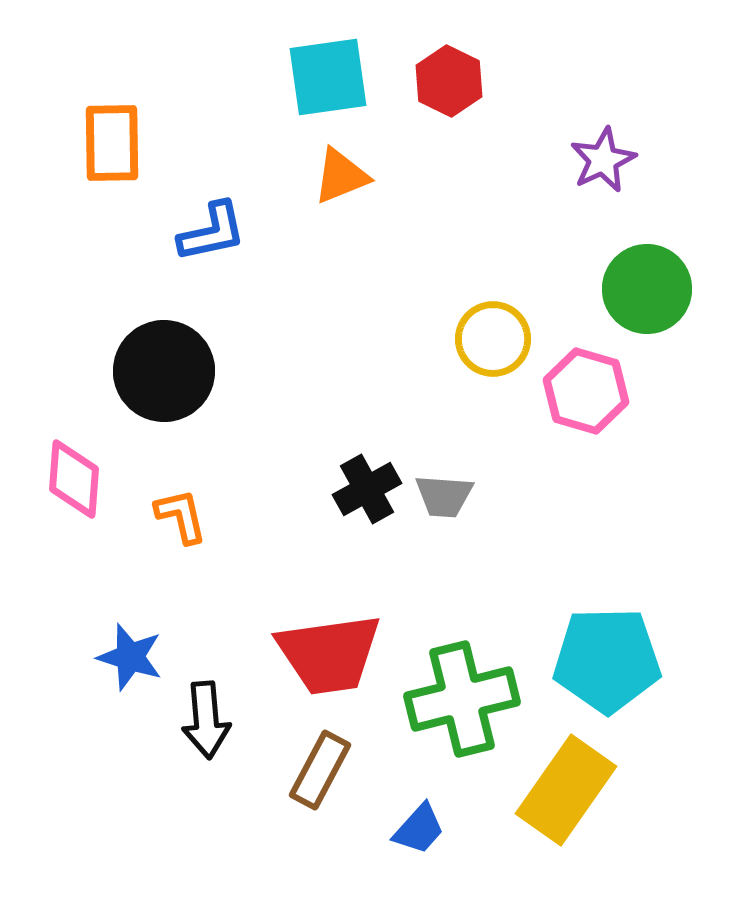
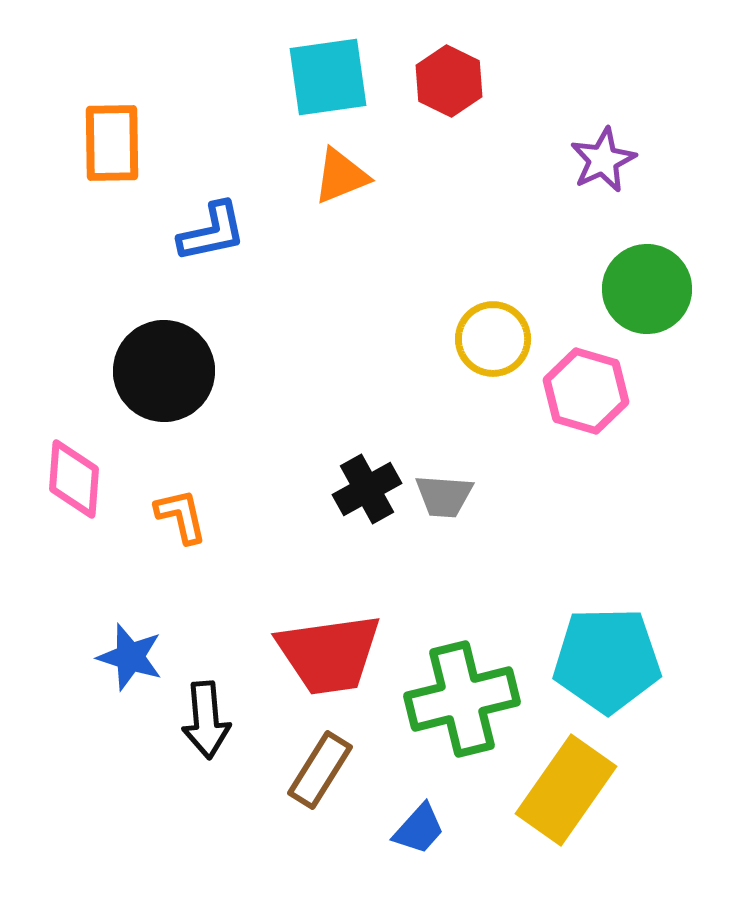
brown rectangle: rotated 4 degrees clockwise
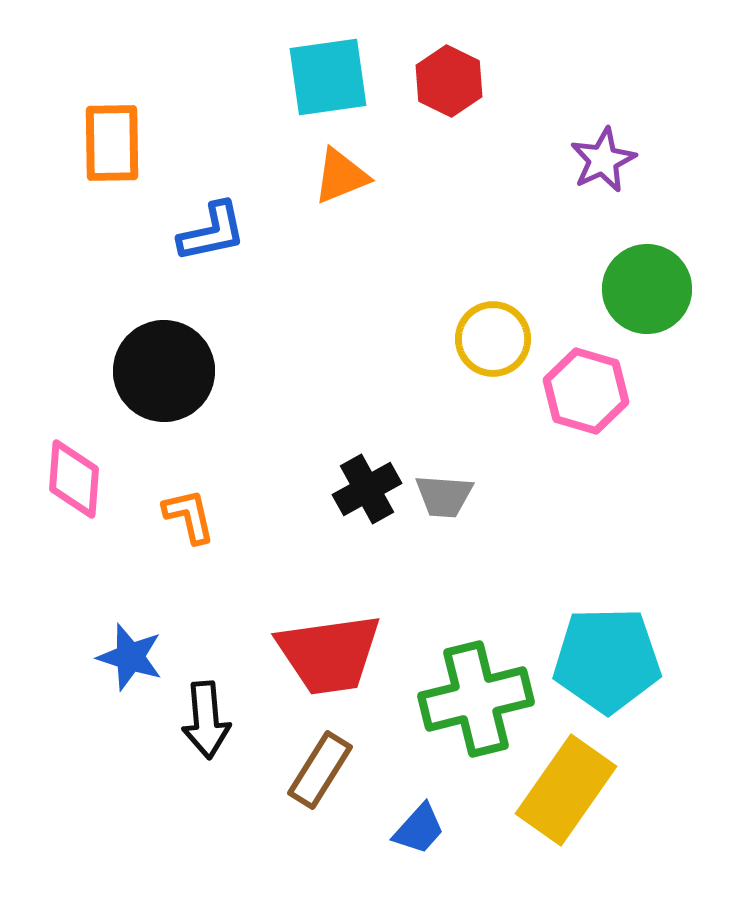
orange L-shape: moved 8 px right
green cross: moved 14 px right
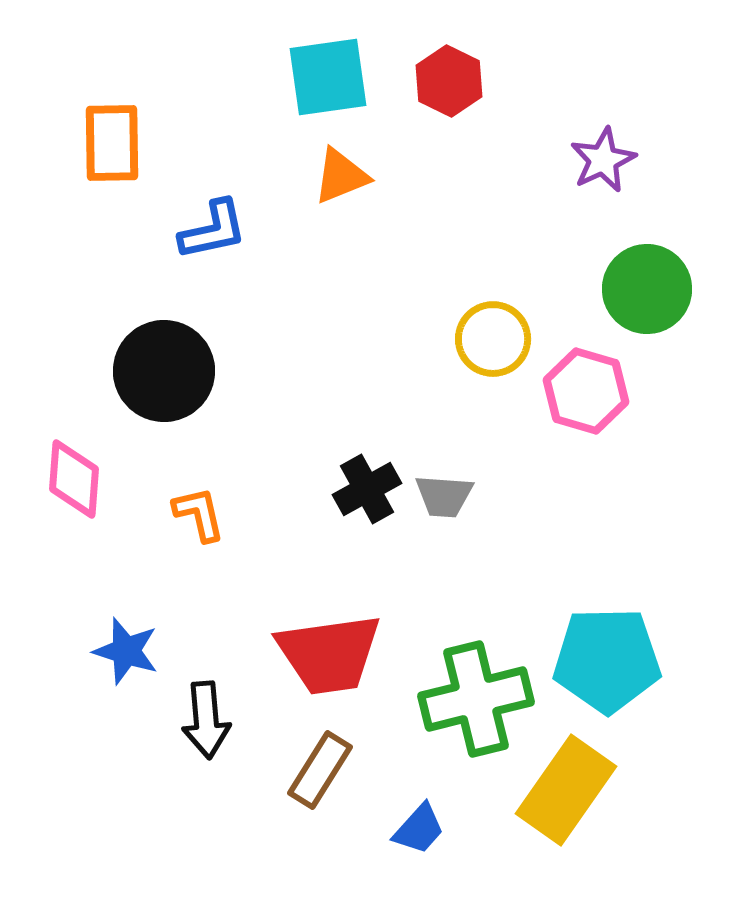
blue L-shape: moved 1 px right, 2 px up
orange L-shape: moved 10 px right, 2 px up
blue star: moved 4 px left, 6 px up
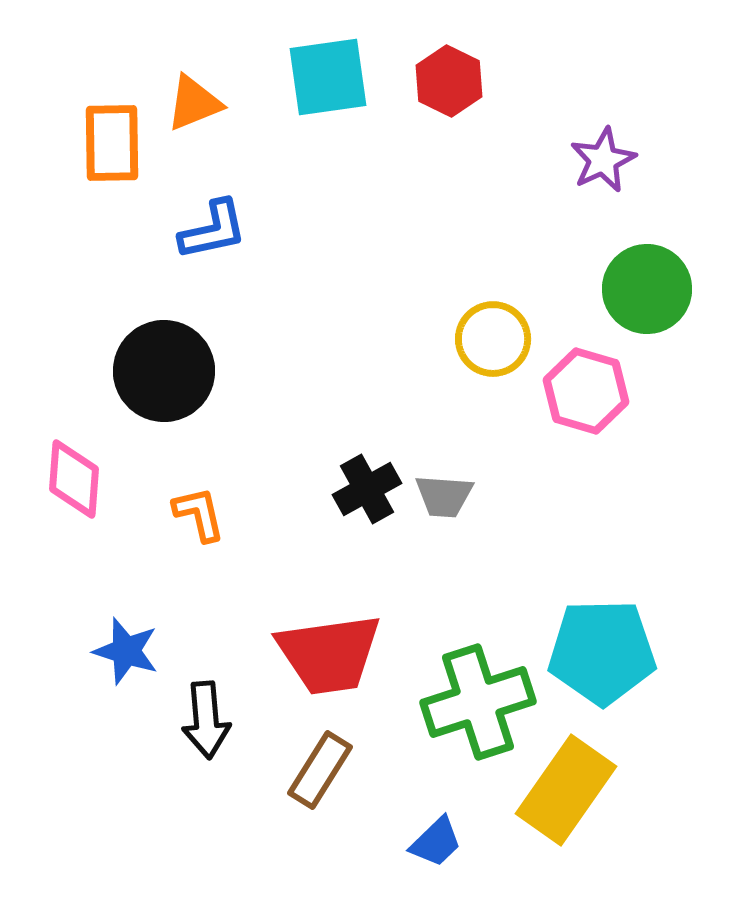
orange triangle: moved 147 px left, 73 px up
cyan pentagon: moved 5 px left, 8 px up
green cross: moved 2 px right, 3 px down; rotated 4 degrees counterclockwise
blue trapezoid: moved 17 px right, 13 px down; rotated 4 degrees clockwise
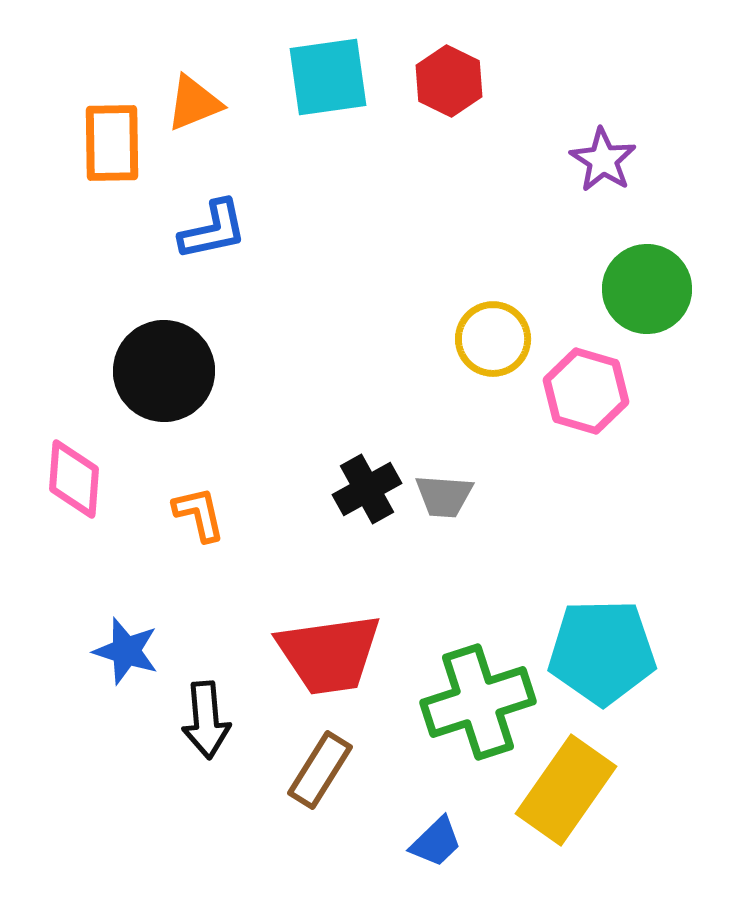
purple star: rotated 14 degrees counterclockwise
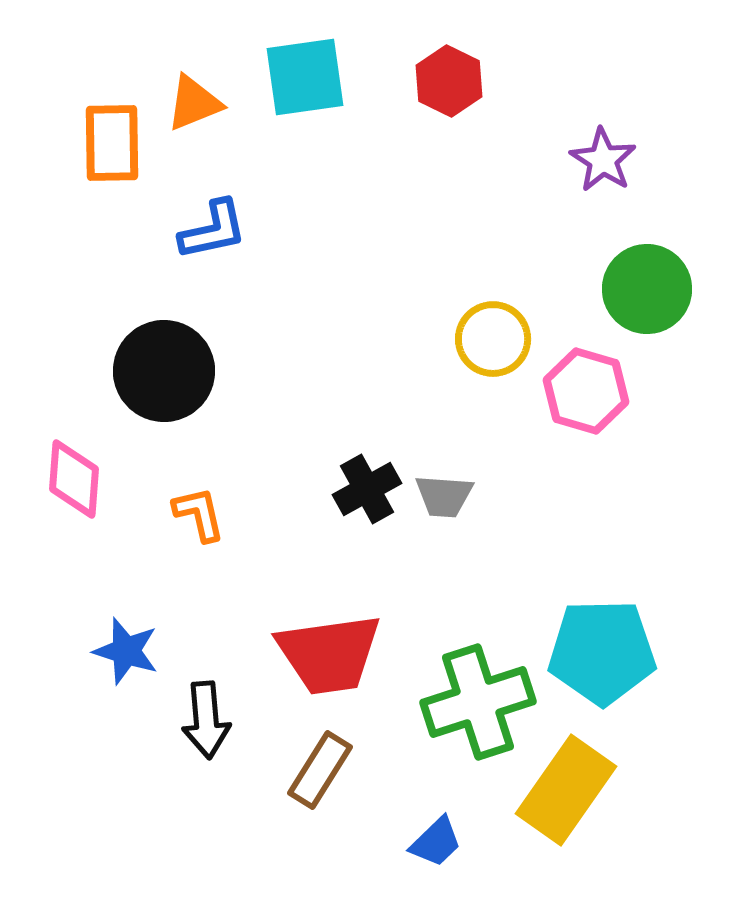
cyan square: moved 23 px left
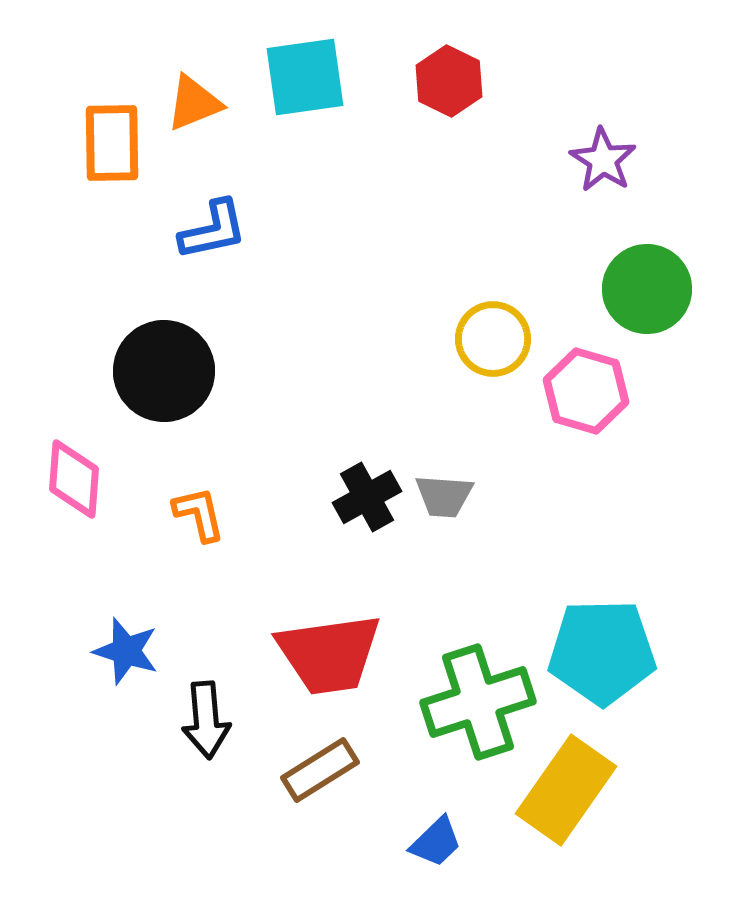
black cross: moved 8 px down
brown rectangle: rotated 26 degrees clockwise
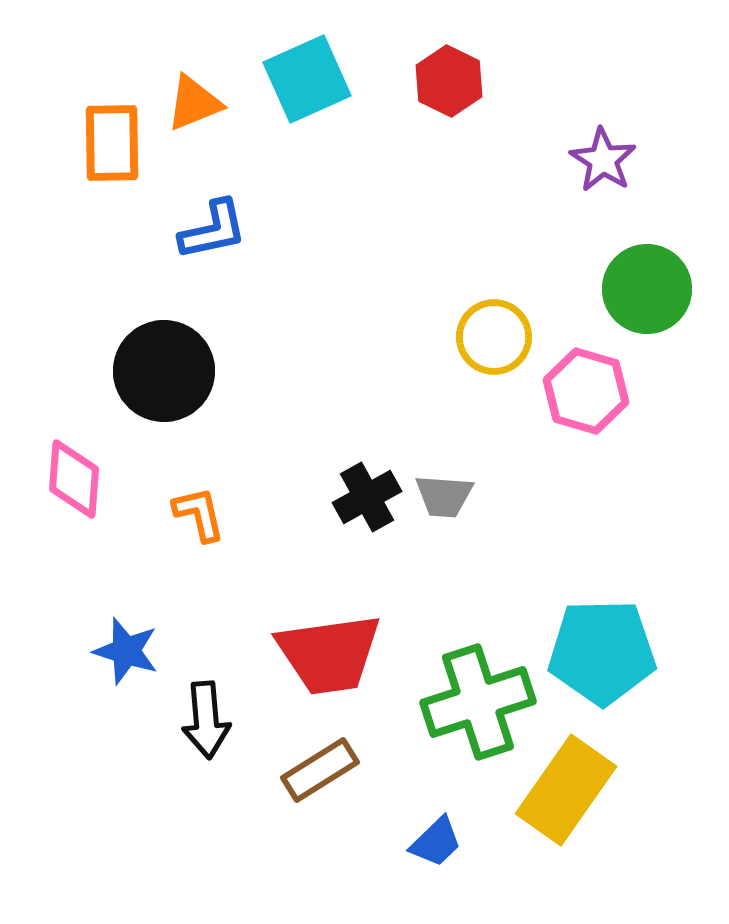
cyan square: moved 2 px right, 2 px down; rotated 16 degrees counterclockwise
yellow circle: moved 1 px right, 2 px up
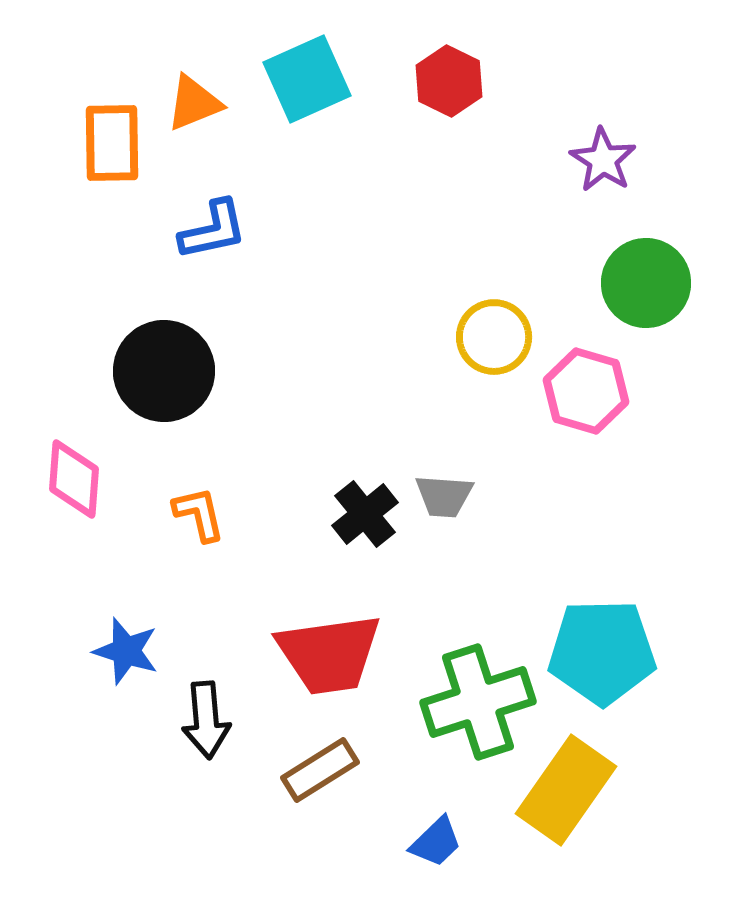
green circle: moved 1 px left, 6 px up
black cross: moved 2 px left, 17 px down; rotated 10 degrees counterclockwise
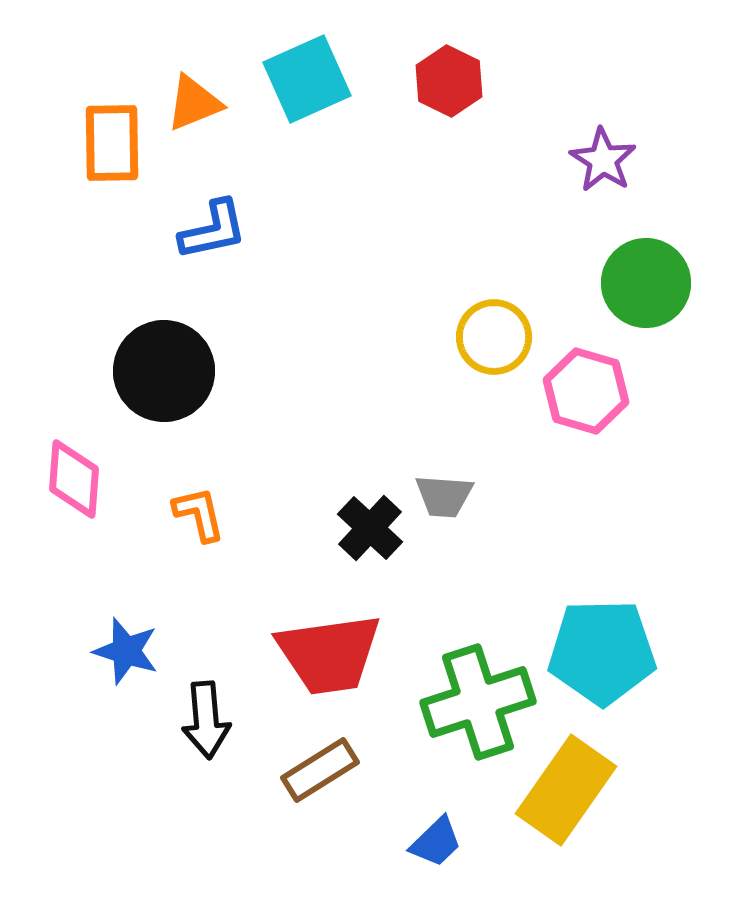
black cross: moved 5 px right, 14 px down; rotated 8 degrees counterclockwise
